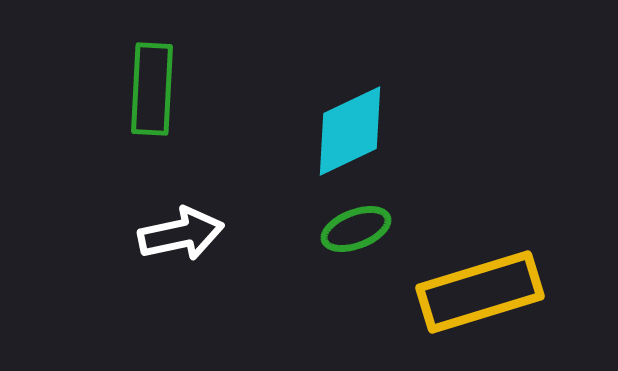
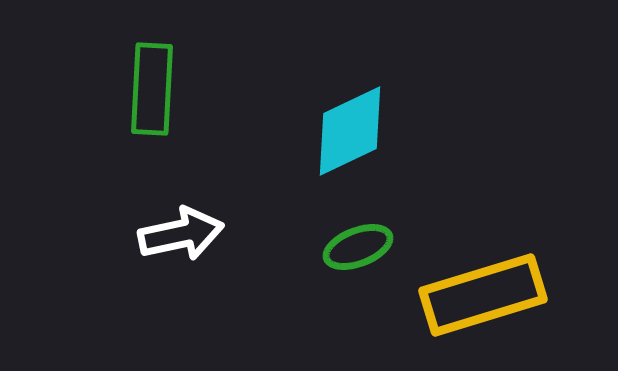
green ellipse: moved 2 px right, 18 px down
yellow rectangle: moved 3 px right, 3 px down
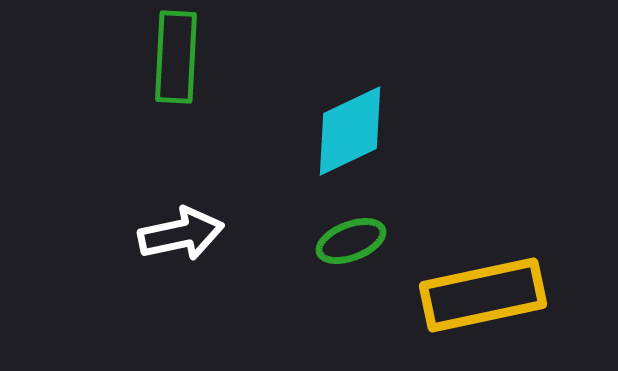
green rectangle: moved 24 px right, 32 px up
green ellipse: moved 7 px left, 6 px up
yellow rectangle: rotated 5 degrees clockwise
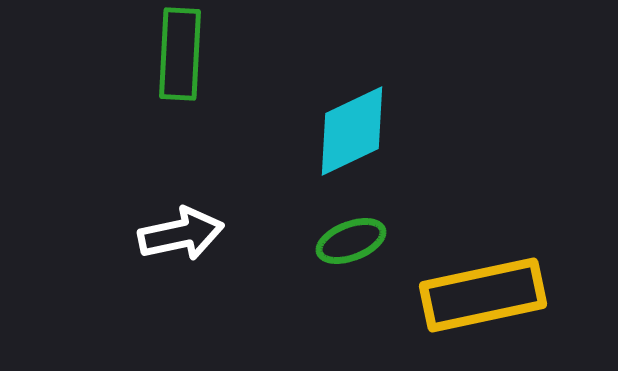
green rectangle: moved 4 px right, 3 px up
cyan diamond: moved 2 px right
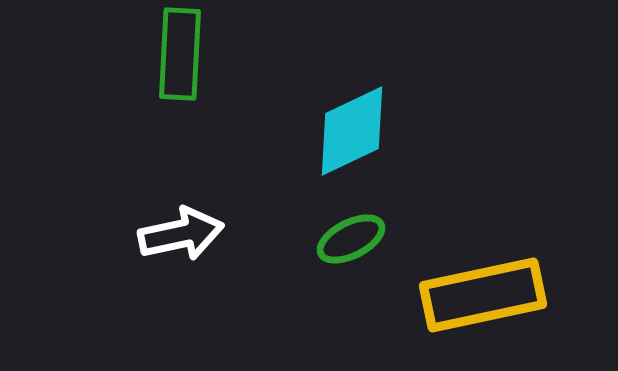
green ellipse: moved 2 px up; rotated 6 degrees counterclockwise
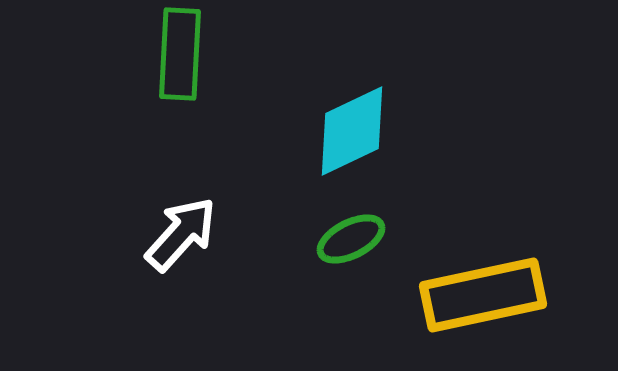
white arrow: rotated 36 degrees counterclockwise
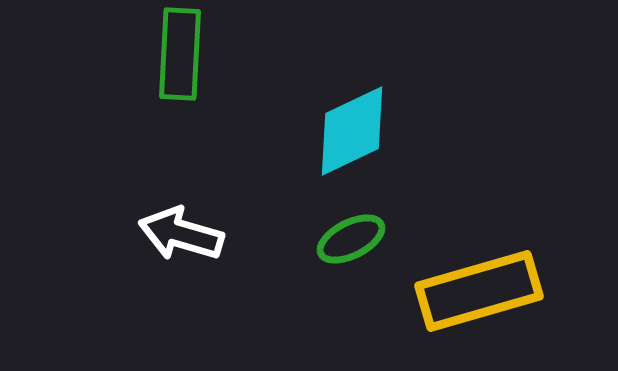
white arrow: rotated 116 degrees counterclockwise
yellow rectangle: moved 4 px left, 4 px up; rotated 4 degrees counterclockwise
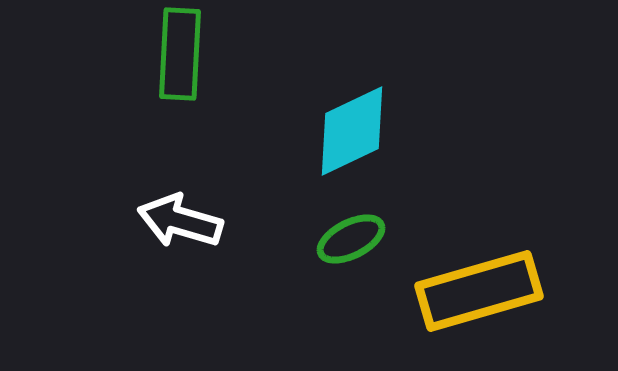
white arrow: moved 1 px left, 13 px up
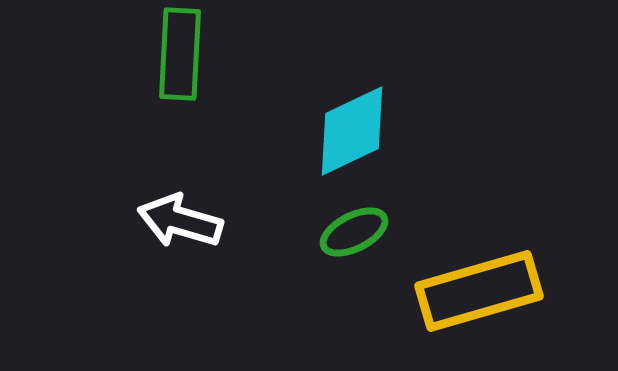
green ellipse: moved 3 px right, 7 px up
